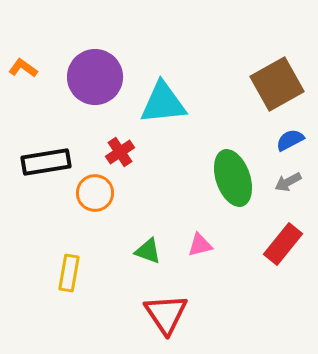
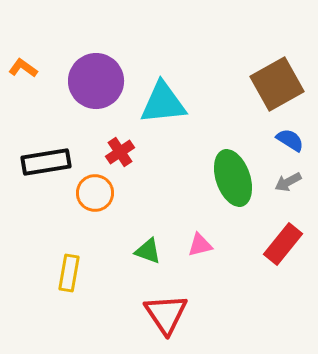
purple circle: moved 1 px right, 4 px down
blue semicircle: rotated 60 degrees clockwise
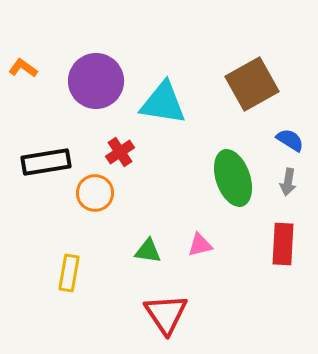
brown square: moved 25 px left
cyan triangle: rotated 15 degrees clockwise
gray arrow: rotated 52 degrees counterclockwise
red rectangle: rotated 36 degrees counterclockwise
green triangle: rotated 12 degrees counterclockwise
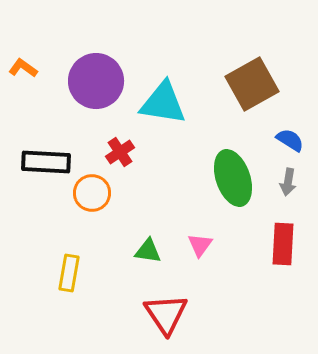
black rectangle: rotated 12 degrees clockwise
orange circle: moved 3 px left
pink triangle: rotated 40 degrees counterclockwise
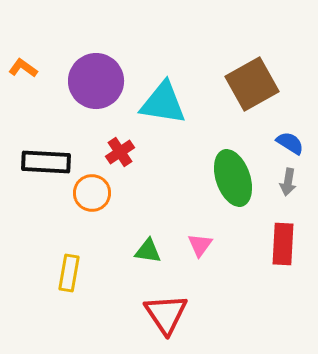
blue semicircle: moved 3 px down
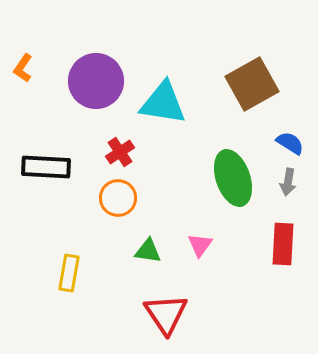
orange L-shape: rotated 92 degrees counterclockwise
black rectangle: moved 5 px down
orange circle: moved 26 px right, 5 px down
